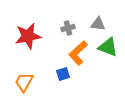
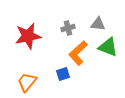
orange trapezoid: moved 3 px right; rotated 10 degrees clockwise
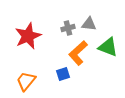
gray triangle: moved 9 px left
red star: rotated 12 degrees counterclockwise
orange trapezoid: moved 1 px left, 1 px up
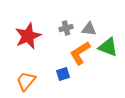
gray triangle: moved 5 px down
gray cross: moved 2 px left
orange L-shape: moved 2 px right; rotated 10 degrees clockwise
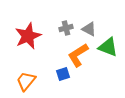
gray triangle: rotated 21 degrees clockwise
orange L-shape: moved 2 px left, 2 px down
